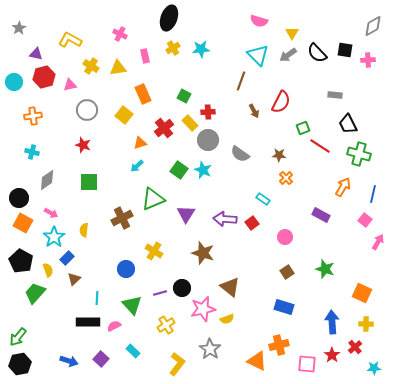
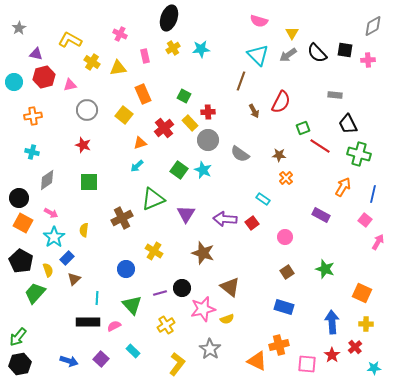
yellow cross at (91, 66): moved 1 px right, 4 px up
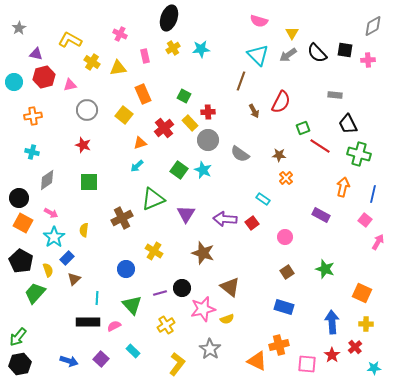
orange arrow at (343, 187): rotated 18 degrees counterclockwise
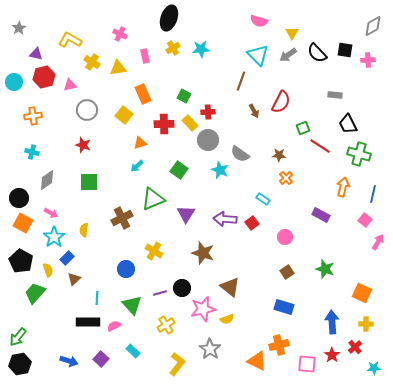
red cross at (164, 128): moved 4 px up; rotated 36 degrees clockwise
cyan star at (203, 170): moved 17 px right
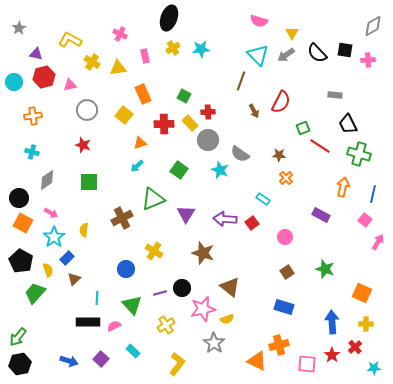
gray arrow at (288, 55): moved 2 px left
gray star at (210, 349): moved 4 px right, 6 px up
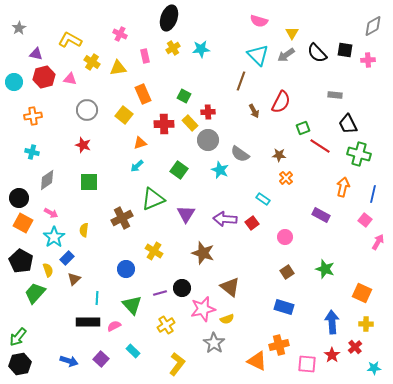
pink triangle at (70, 85): moved 6 px up; rotated 24 degrees clockwise
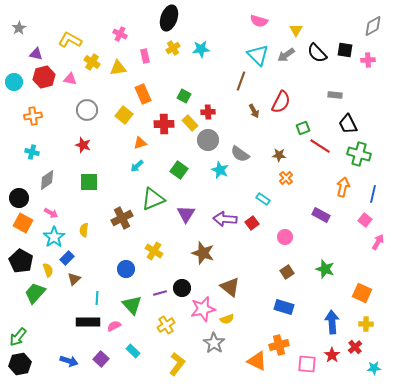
yellow triangle at (292, 33): moved 4 px right, 3 px up
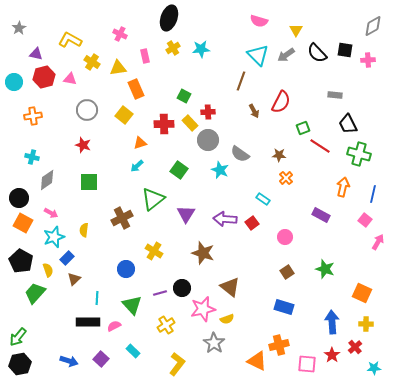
orange rectangle at (143, 94): moved 7 px left, 5 px up
cyan cross at (32, 152): moved 5 px down
green triangle at (153, 199): rotated 15 degrees counterclockwise
cyan star at (54, 237): rotated 15 degrees clockwise
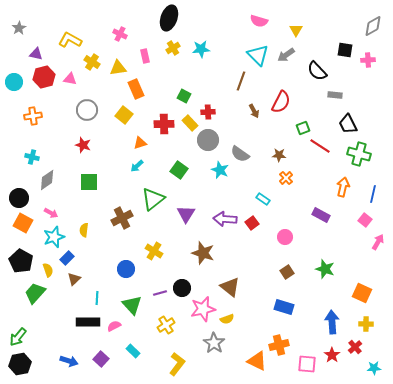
black semicircle at (317, 53): moved 18 px down
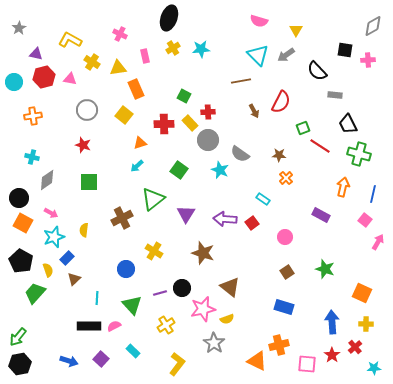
brown line at (241, 81): rotated 60 degrees clockwise
black rectangle at (88, 322): moved 1 px right, 4 px down
